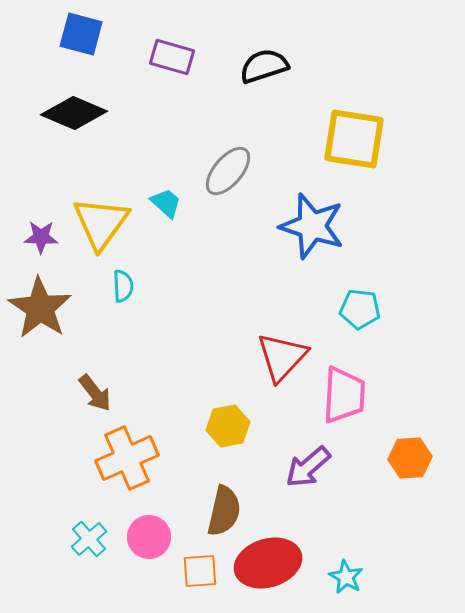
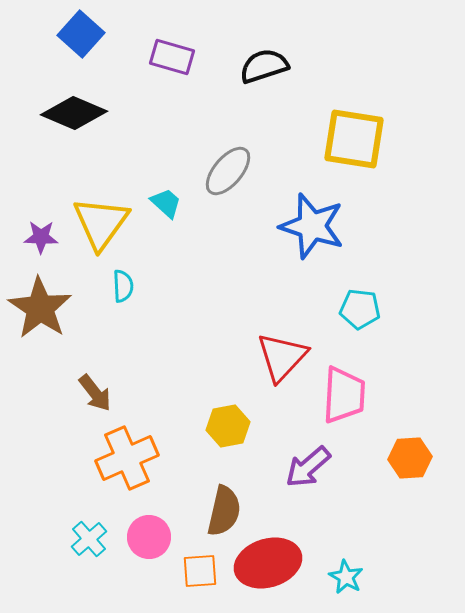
blue square: rotated 27 degrees clockwise
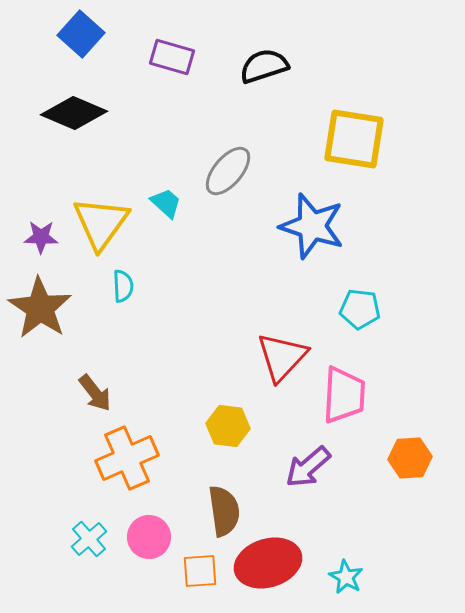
yellow hexagon: rotated 18 degrees clockwise
brown semicircle: rotated 21 degrees counterclockwise
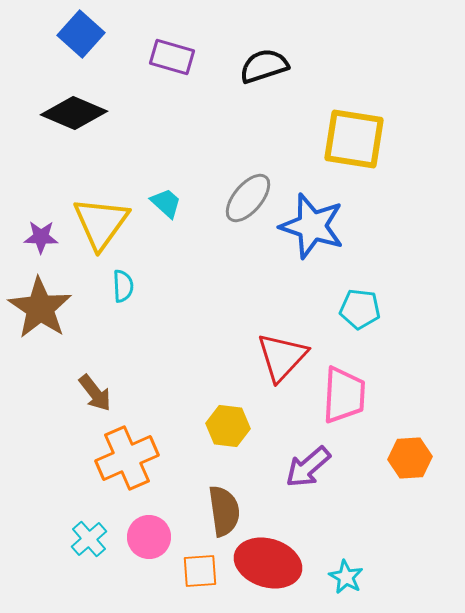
gray ellipse: moved 20 px right, 27 px down
red ellipse: rotated 34 degrees clockwise
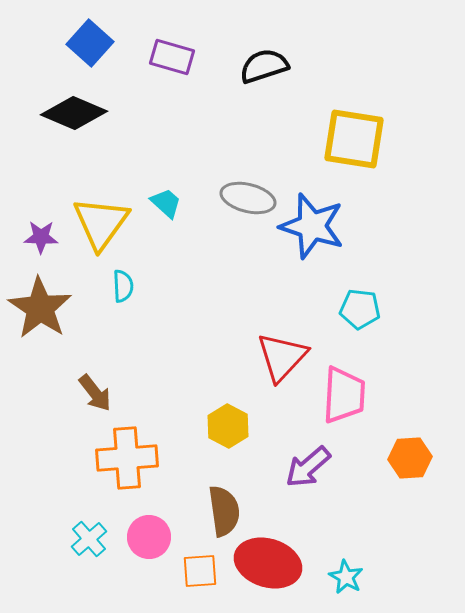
blue square: moved 9 px right, 9 px down
gray ellipse: rotated 64 degrees clockwise
yellow hexagon: rotated 21 degrees clockwise
orange cross: rotated 20 degrees clockwise
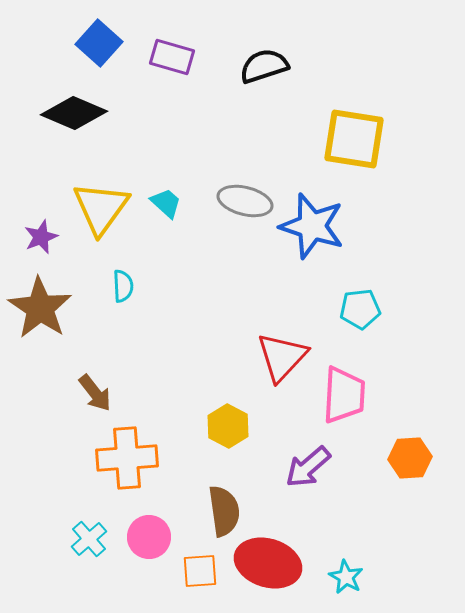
blue square: moved 9 px right
gray ellipse: moved 3 px left, 3 px down
yellow triangle: moved 15 px up
purple star: rotated 24 degrees counterclockwise
cyan pentagon: rotated 12 degrees counterclockwise
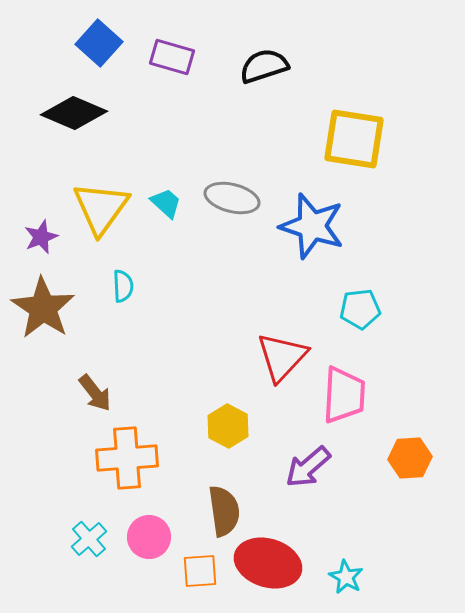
gray ellipse: moved 13 px left, 3 px up
brown star: moved 3 px right
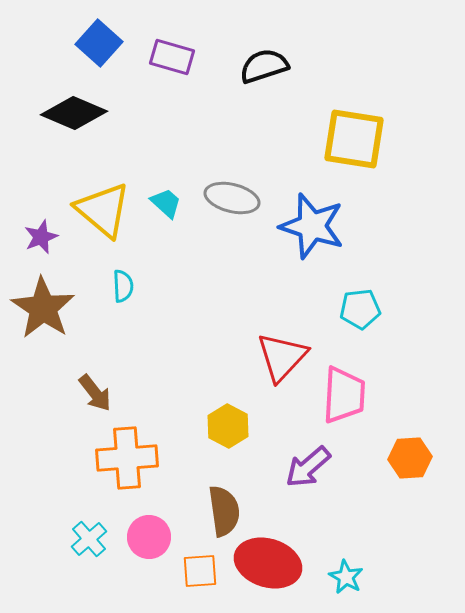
yellow triangle: moved 2 px right, 2 px down; rotated 26 degrees counterclockwise
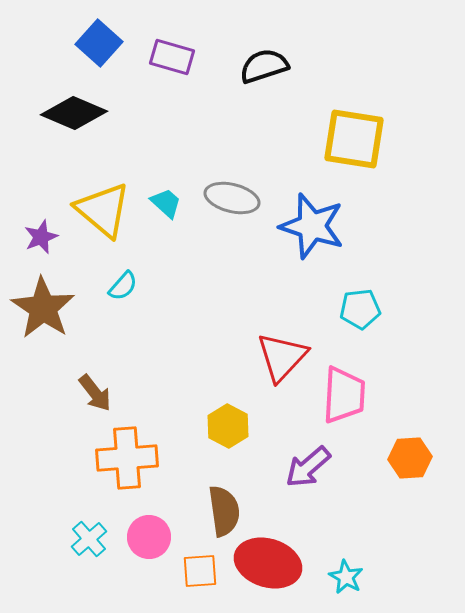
cyan semicircle: rotated 44 degrees clockwise
